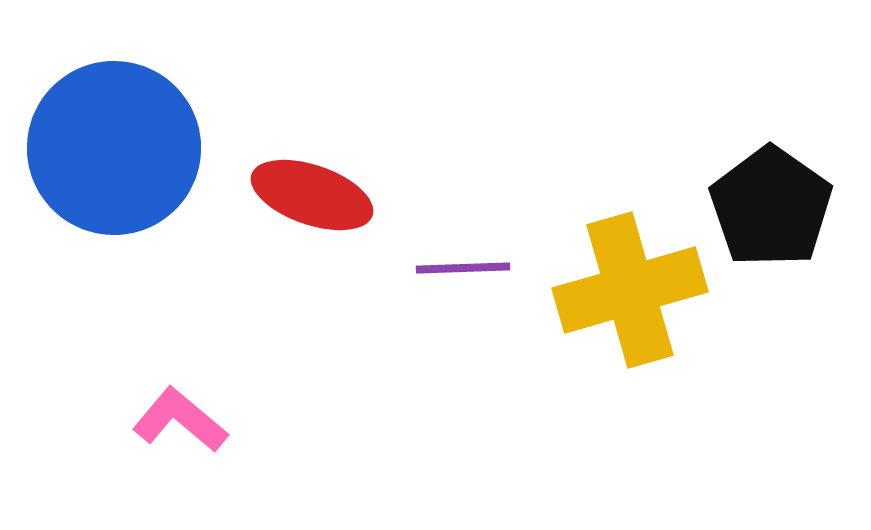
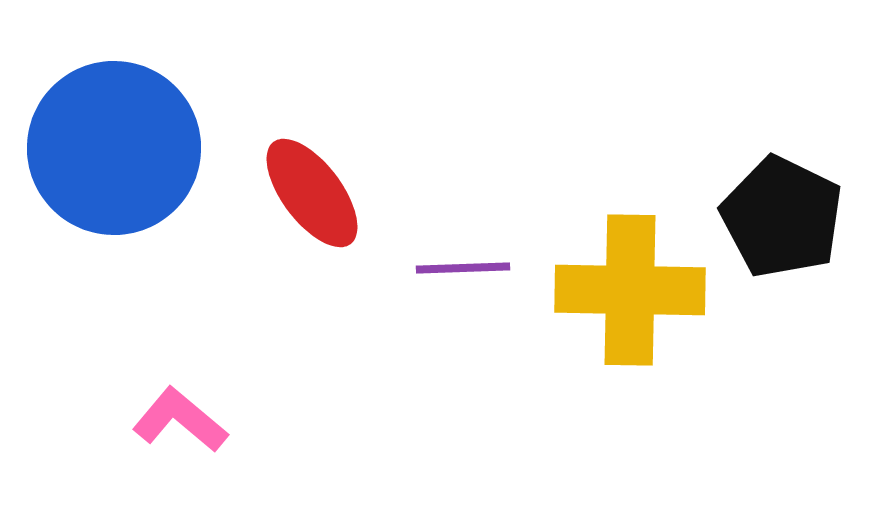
red ellipse: moved 2 px up; rotated 34 degrees clockwise
black pentagon: moved 11 px right, 10 px down; rotated 9 degrees counterclockwise
yellow cross: rotated 17 degrees clockwise
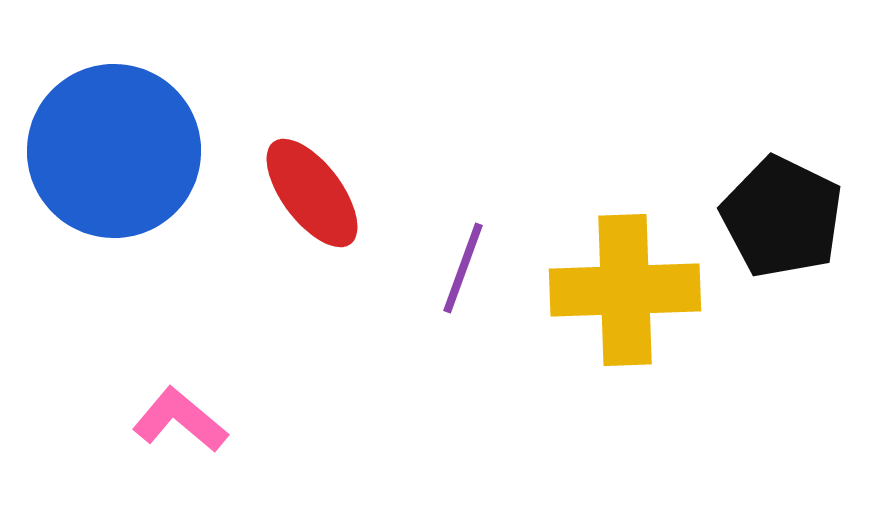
blue circle: moved 3 px down
purple line: rotated 68 degrees counterclockwise
yellow cross: moved 5 px left; rotated 3 degrees counterclockwise
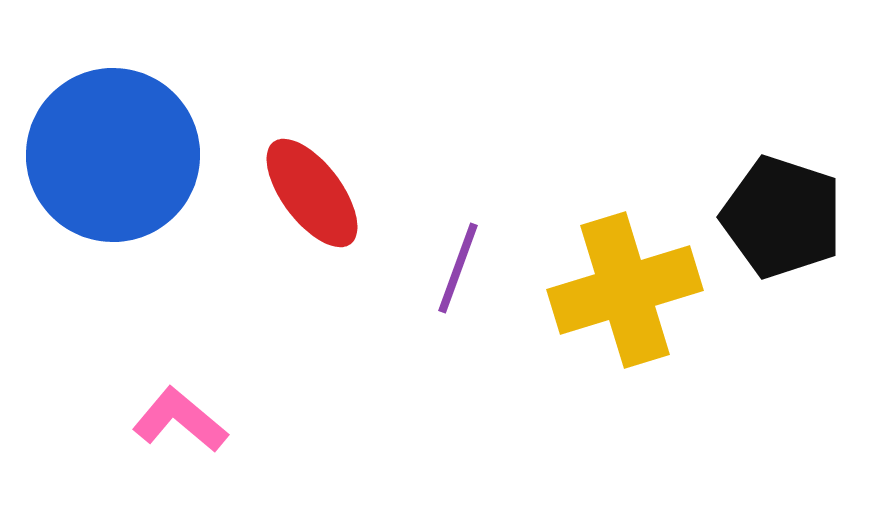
blue circle: moved 1 px left, 4 px down
black pentagon: rotated 8 degrees counterclockwise
purple line: moved 5 px left
yellow cross: rotated 15 degrees counterclockwise
